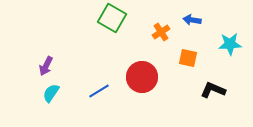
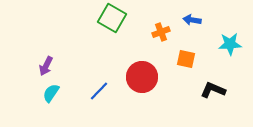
orange cross: rotated 12 degrees clockwise
orange square: moved 2 px left, 1 px down
blue line: rotated 15 degrees counterclockwise
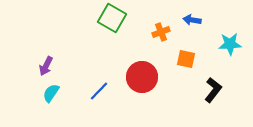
black L-shape: rotated 105 degrees clockwise
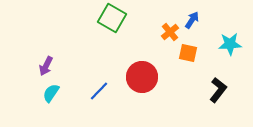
blue arrow: rotated 114 degrees clockwise
orange cross: moved 9 px right; rotated 18 degrees counterclockwise
orange square: moved 2 px right, 6 px up
black L-shape: moved 5 px right
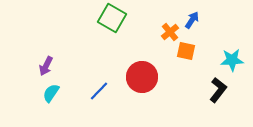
cyan star: moved 2 px right, 16 px down
orange square: moved 2 px left, 2 px up
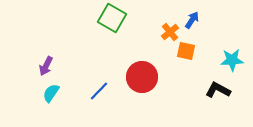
black L-shape: rotated 100 degrees counterclockwise
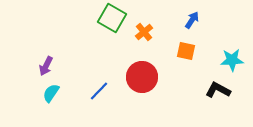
orange cross: moved 26 px left
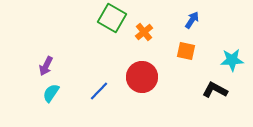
black L-shape: moved 3 px left
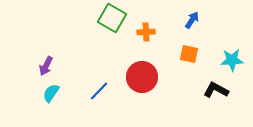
orange cross: moved 2 px right; rotated 36 degrees clockwise
orange square: moved 3 px right, 3 px down
black L-shape: moved 1 px right
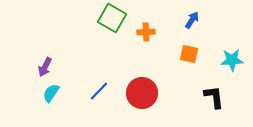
purple arrow: moved 1 px left, 1 px down
red circle: moved 16 px down
black L-shape: moved 2 px left, 7 px down; rotated 55 degrees clockwise
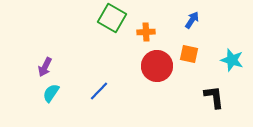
cyan star: rotated 20 degrees clockwise
red circle: moved 15 px right, 27 px up
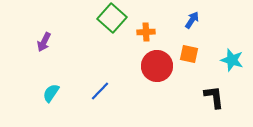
green square: rotated 12 degrees clockwise
purple arrow: moved 1 px left, 25 px up
blue line: moved 1 px right
